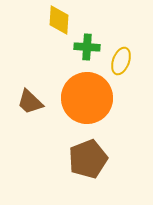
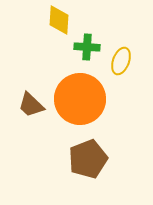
orange circle: moved 7 px left, 1 px down
brown trapezoid: moved 1 px right, 3 px down
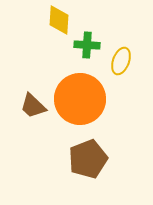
green cross: moved 2 px up
brown trapezoid: moved 2 px right, 1 px down
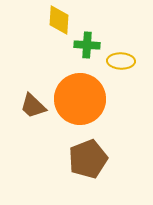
yellow ellipse: rotated 72 degrees clockwise
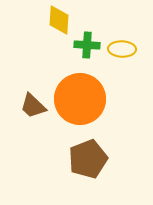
yellow ellipse: moved 1 px right, 12 px up
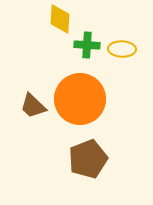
yellow diamond: moved 1 px right, 1 px up
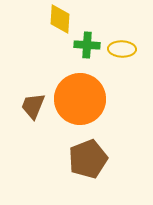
brown trapezoid: rotated 68 degrees clockwise
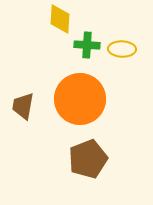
brown trapezoid: moved 10 px left; rotated 12 degrees counterclockwise
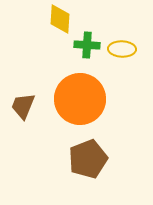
brown trapezoid: rotated 12 degrees clockwise
